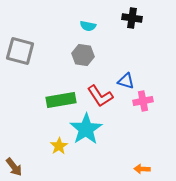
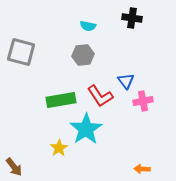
gray square: moved 1 px right, 1 px down
gray hexagon: rotated 15 degrees counterclockwise
blue triangle: rotated 36 degrees clockwise
yellow star: moved 2 px down
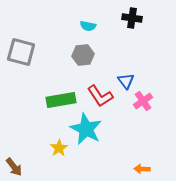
pink cross: rotated 24 degrees counterclockwise
cyan star: rotated 12 degrees counterclockwise
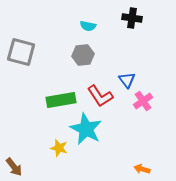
blue triangle: moved 1 px right, 1 px up
yellow star: rotated 24 degrees counterclockwise
orange arrow: rotated 14 degrees clockwise
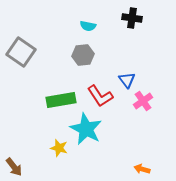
gray square: rotated 20 degrees clockwise
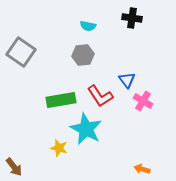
pink cross: rotated 24 degrees counterclockwise
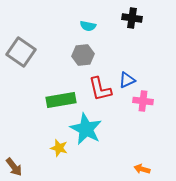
blue triangle: rotated 42 degrees clockwise
red L-shape: moved 7 px up; rotated 20 degrees clockwise
pink cross: rotated 24 degrees counterclockwise
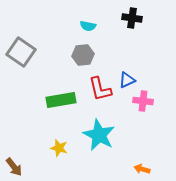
cyan star: moved 13 px right, 6 px down
